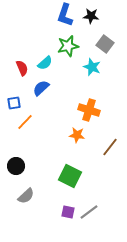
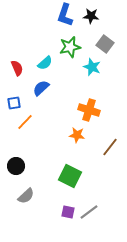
green star: moved 2 px right, 1 px down
red semicircle: moved 5 px left
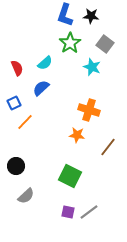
green star: moved 4 px up; rotated 20 degrees counterclockwise
blue square: rotated 16 degrees counterclockwise
brown line: moved 2 px left
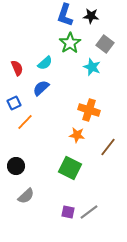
green square: moved 8 px up
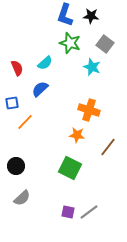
green star: rotated 20 degrees counterclockwise
blue semicircle: moved 1 px left, 1 px down
blue square: moved 2 px left; rotated 16 degrees clockwise
gray semicircle: moved 4 px left, 2 px down
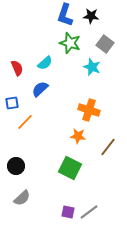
orange star: moved 1 px right, 1 px down
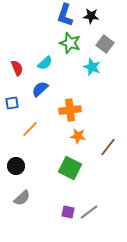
orange cross: moved 19 px left; rotated 25 degrees counterclockwise
orange line: moved 5 px right, 7 px down
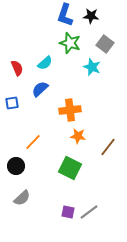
orange line: moved 3 px right, 13 px down
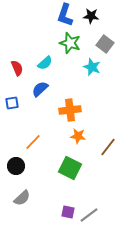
gray line: moved 3 px down
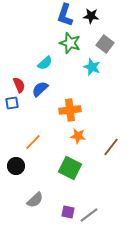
red semicircle: moved 2 px right, 17 px down
brown line: moved 3 px right
gray semicircle: moved 13 px right, 2 px down
